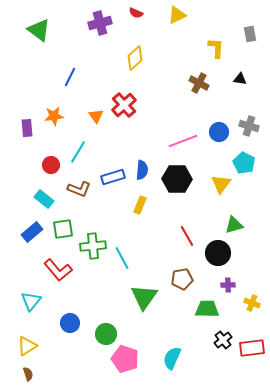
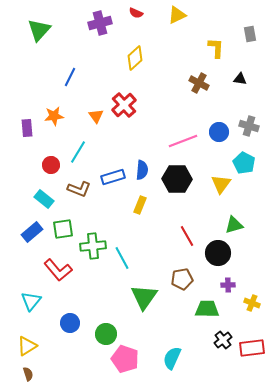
green triangle at (39, 30): rotated 35 degrees clockwise
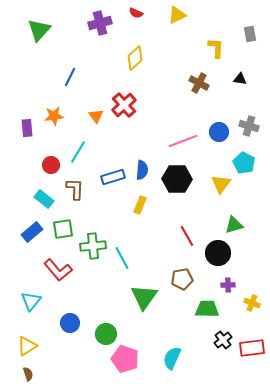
brown L-shape at (79, 189): moved 4 px left; rotated 110 degrees counterclockwise
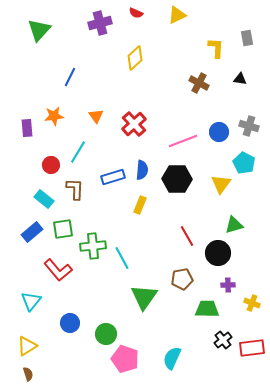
gray rectangle at (250, 34): moved 3 px left, 4 px down
red cross at (124, 105): moved 10 px right, 19 px down
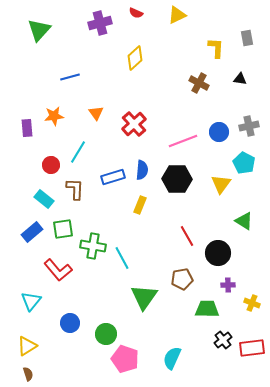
blue line at (70, 77): rotated 48 degrees clockwise
orange triangle at (96, 116): moved 3 px up
gray cross at (249, 126): rotated 30 degrees counterclockwise
green triangle at (234, 225): moved 10 px right, 4 px up; rotated 48 degrees clockwise
green cross at (93, 246): rotated 15 degrees clockwise
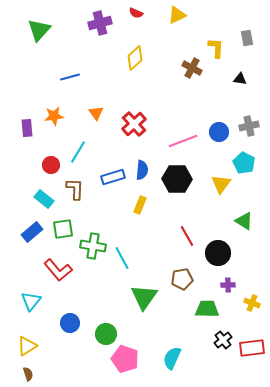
brown cross at (199, 83): moved 7 px left, 15 px up
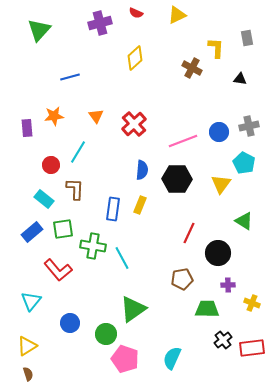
orange triangle at (96, 113): moved 3 px down
blue rectangle at (113, 177): moved 32 px down; rotated 65 degrees counterclockwise
red line at (187, 236): moved 2 px right, 3 px up; rotated 55 degrees clockwise
green triangle at (144, 297): moved 11 px left, 12 px down; rotated 20 degrees clockwise
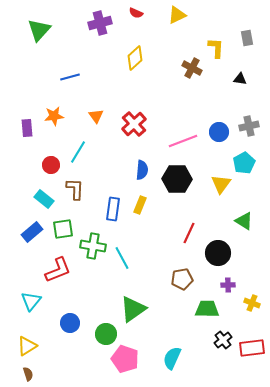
cyan pentagon at (244, 163): rotated 15 degrees clockwise
red L-shape at (58, 270): rotated 72 degrees counterclockwise
